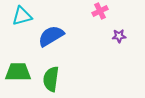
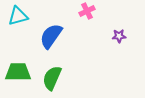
pink cross: moved 13 px left
cyan triangle: moved 4 px left
blue semicircle: rotated 24 degrees counterclockwise
green semicircle: moved 1 px right, 1 px up; rotated 15 degrees clockwise
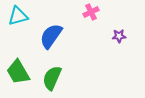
pink cross: moved 4 px right, 1 px down
green trapezoid: rotated 120 degrees counterclockwise
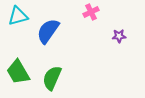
blue semicircle: moved 3 px left, 5 px up
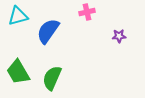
pink cross: moved 4 px left; rotated 14 degrees clockwise
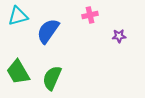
pink cross: moved 3 px right, 3 px down
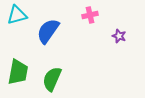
cyan triangle: moved 1 px left, 1 px up
purple star: rotated 24 degrees clockwise
green trapezoid: rotated 140 degrees counterclockwise
green semicircle: moved 1 px down
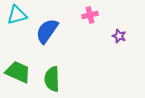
blue semicircle: moved 1 px left
green trapezoid: rotated 76 degrees counterclockwise
green semicircle: rotated 25 degrees counterclockwise
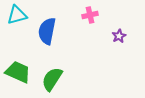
blue semicircle: rotated 24 degrees counterclockwise
purple star: rotated 24 degrees clockwise
green semicircle: rotated 35 degrees clockwise
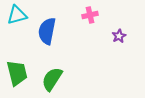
green trapezoid: moved 1 px left, 1 px down; rotated 52 degrees clockwise
